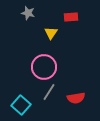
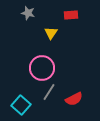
red rectangle: moved 2 px up
pink circle: moved 2 px left, 1 px down
red semicircle: moved 2 px left, 1 px down; rotated 18 degrees counterclockwise
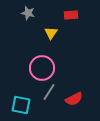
cyan square: rotated 30 degrees counterclockwise
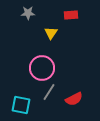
gray star: rotated 16 degrees counterclockwise
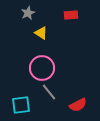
gray star: rotated 24 degrees counterclockwise
yellow triangle: moved 10 px left; rotated 32 degrees counterclockwise
gray line: rotated 72 degrees counterclockwise
red semicircle: moved 4 px right, 6 px down
cyan square: rotated 18 degrees counterclockwise
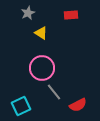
gray line: moved 5 px right
cyan square: moved 1 px down; rotated 18 degrees counterclockwise
